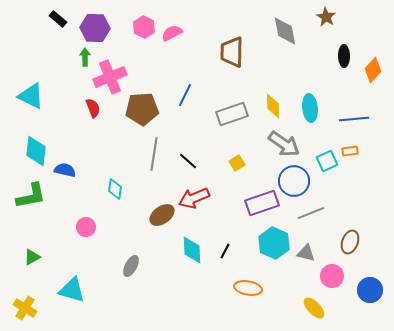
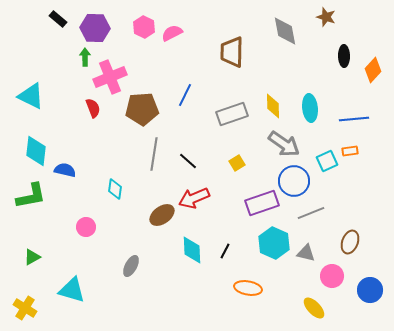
brown star at (326, 17): rotated 12 degrees counterclockwise
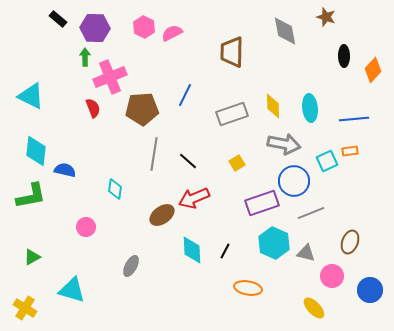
gray arrow at (284, 144): rotated 24 degrees counterclockwise
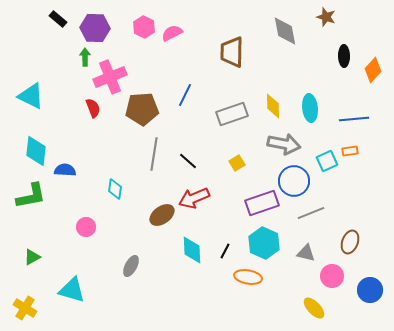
blue semicircle at (65, 170): rotated 10 degrees counterclockwise
cyan hexagon at (274, 243): moved 10 px left
orange ellipse at (248, 288): moved 11 px up
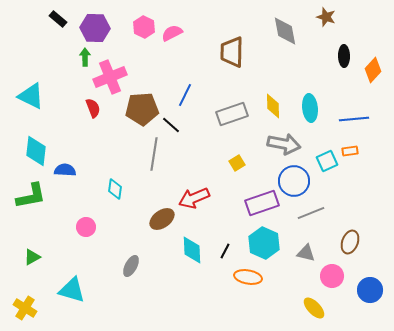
black line at (188, 161): moved 17 px left, 36 px up
brown ellipse at (162, 215): moved 4 px down
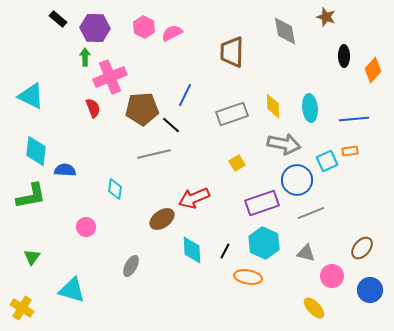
gray line at (154, 154): rotated 68 degrees clockwise
blue circle at (294, 181): moved 3 px right, 1 px up
brown ellipse at (350, 242): moved 12 px right, 6 px down; rotated 20 degrees clockwise
green triangle at (32, 257): rotated 24 degrees counterclockwise
yellow cross at (25, 308): moved 3 px left
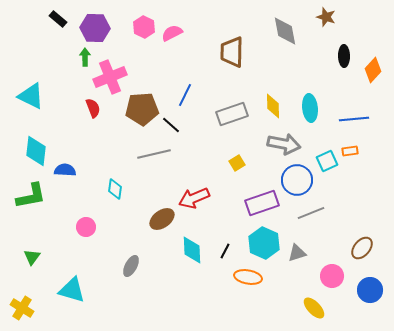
gray triangle at (306, 253): moved 9 px left; rotated 30 degrees counterclockwise
